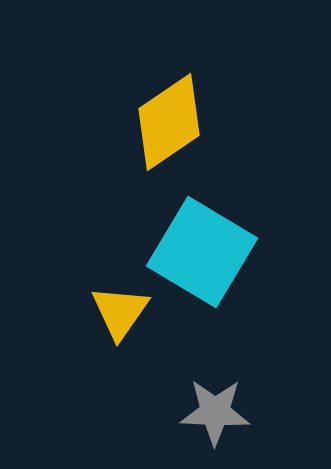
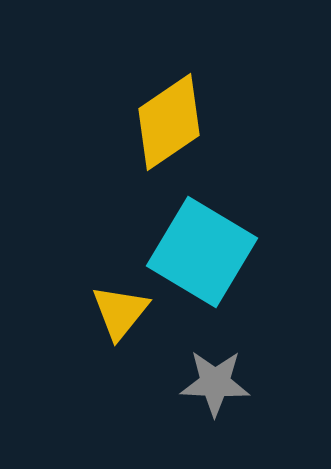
yellow triangle: rotated 4 degrees clockwise
gray star: moved 29 px up
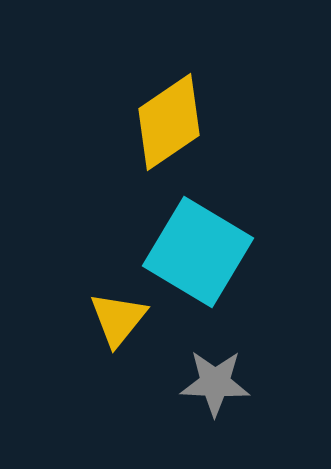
cyan square: moved 4 px left
yellow triangle: moved 2 px left, 7 px down
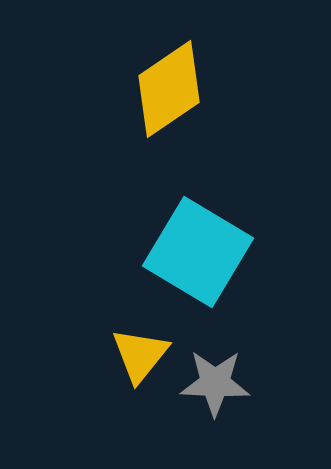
yellow diamond: moved 33 px up
yellow triangle: moved 22 px right, 36 px down
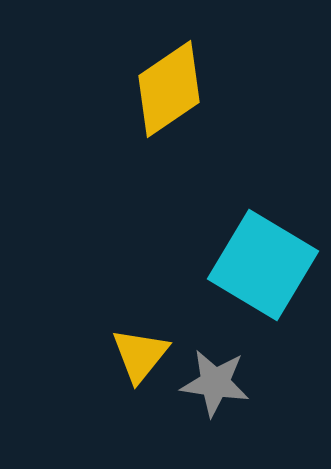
cyan square: moved 65 px right, 13 px down
gray star: rotated 6 degrees clockwise
